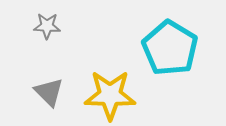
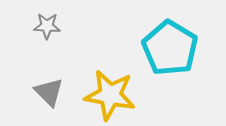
yellow star: rotated 9 degrees clockwise
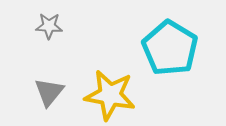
gray star: moved 2 px right
gray triangle: rotated 24 degrees clockwise
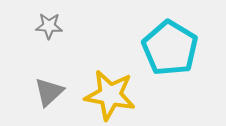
gray triangle: rotated 8 degrees clockwise
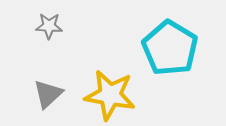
gray triangle: moved 1 px left, 2 px down
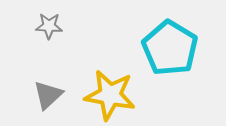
gray triangle: moved 1 px down
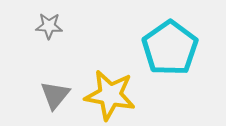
cyan pentagon: rotated 6 degrees clockwise
gray triangle: moved 7 px right; rotated 8 degrees counterclockwise
